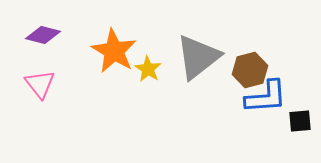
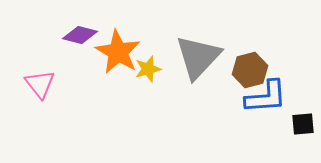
purple diamond: moved 37 px right
orange star: moved 4 px right, 1 px down
gray triangle: rotated 9 degrees counterclockwise
yellow star: rotated 24 degrees clockwise
black square: moved 3 px right, 3 px down
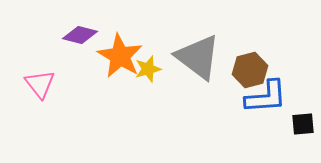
orange star: moved 2 px right, 4 px down
gray triangle: rotated 36 degrees counterclockwise
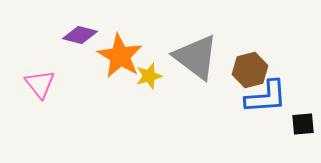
gray triangle: moved 2 px left
yellow star: moved 1 px right, 7 px down
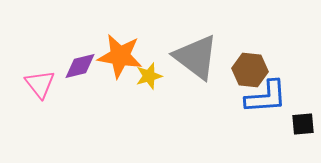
purple diamond: moved 31 px down; rotated 28 degrees counterclockwise
orange star: rotated 21 degrees counterclockwise
brown hexagon: rotated 20 degrees clockwise
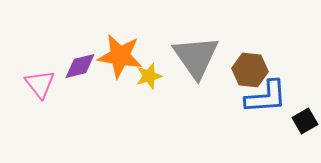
gray triangle: rotated 18 degrees clockwise
black square: moved 2 px right, 3 px up; rotated 25 degrees counterclockwise
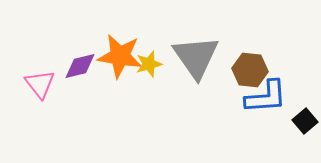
yellow star: moved 12 px up
black square: rotated 10 degrees counterclockwise
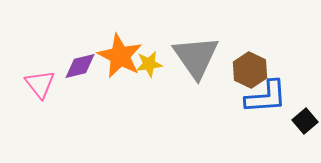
orange star: rotated 18 degrees clockwise
yellow star: rotated 8 degrees clockwise
brown hexagon: rotated 20 degrees clockwise
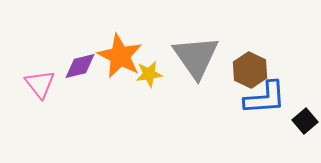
yellow star: moved 10 px down
blue L-shape: moved 1 px left, 1 px down
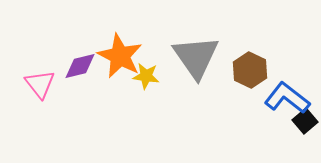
yellow star: moved 3 px left, 2 px down; rotated 16 degrees clockwise
blue L-shape: moved 22 px right; rotated 138 degrees counterclockwise
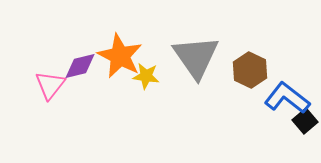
pink triangle: moved 10 px right, 1 px down; rotated 16 degrees clockwise
